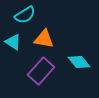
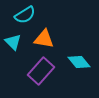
cyan triangle: rotated 12 degrees clockwise
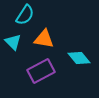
cyan semicircle: rotated 25 degrees counterclockwise
cyan diamond: moved 4 px up
purple rectangle: rotated 20 degrees clockwise
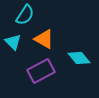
orange triangle: rotated 20 degrees clockwise
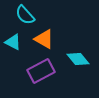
cyan semicircle: rotated 105 degrees clockwise
cyan triangle: rotated 18 degrees counterclockwise
cyan diamond: moved 1 px left, 1 px down
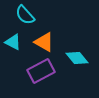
orange triangle: moved 3 px down
cyan diamond: moved 1 px left, 1 px up
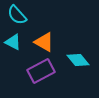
cyan semicircle: moved 8 px left
cyan diamond: moved 1 px right, 2 px down
